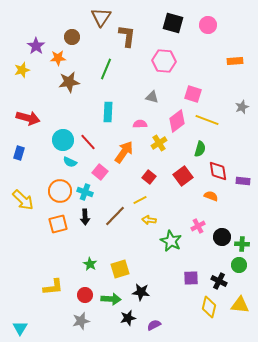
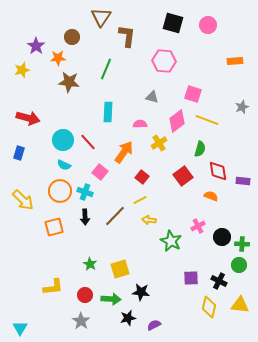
brown star at (69, 82): rotated 15 degrees clockwise
cyan semicircle at (70, 162): moved 6 px left, 3 px down
red square at (149, 177): moved 7 px left
orange square at (58, 224): moved 4 px left, 3 px down
gray star at (81, 321): rotated 24 degrees counterclockwise
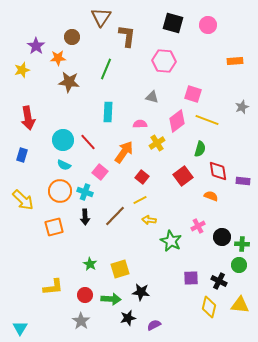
red arrow at (28, 118): rotated 65 degrees clockwise
yellow cross at (159, 143): moved 2 px left
blue rectangle at (19, 153): moved 3 px right, 2 px down
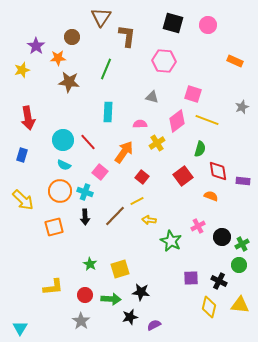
orange rectangle at (235, 61): rotated 28 degrees clockwise
yellow line at (140, 200): moved 3 px left, 1 px down
green cross at (242, 244): rotated 32 degrees counterclockwise
black star at (128, 318): moved 2 px right, 1 px up
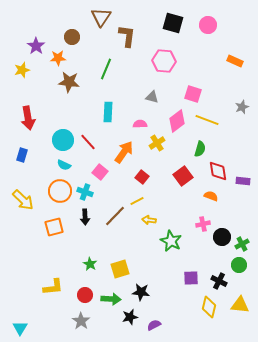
pink cross at (198, 226): moved 5 px right, 2 px up; rotated 16 degrees clockwise
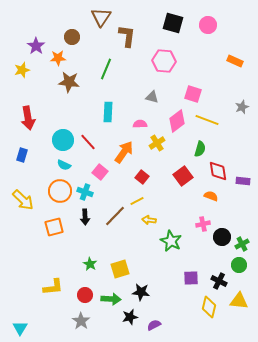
yellow triangle at (240, 305): moved 1 px left, 4 px up
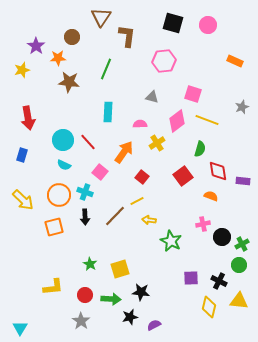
pink hexagon at (164, 61): rotated 10 degrees counterclockwise
orange circle at (60, 191): moved 1 px left, 4 px down
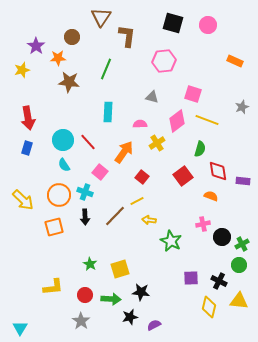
blue rectangle at (22, 155): moved 5 px right, 7 px up
cyan semicircle at (64, 165): rotated 32 degrees clockwise
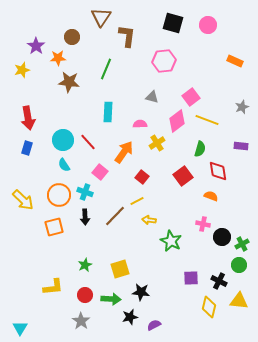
pink square at (193, 94): moved 2 px left, 3 px down; rotated 36 degrees clockwise
purple rectangle at (243, 181): moved 2 px left, 35 px up
pink cross at (203, 224): rotated 24 degrees clockwise
green star at (90, 264): moved 5 px left, 1 px down; rotated 16 degrees clockwise
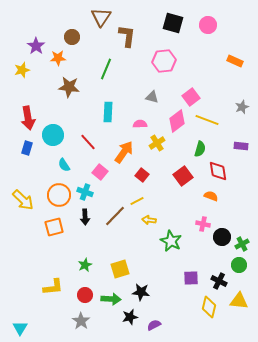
brown star at (69, 82): moved 5 px down
cyan circle at (63, 140): moved 10 px left, 5 px up
red square at (142, 177): moved 2 px up
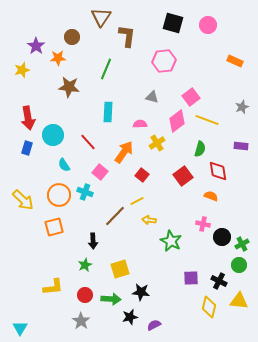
black arrow at (85, 217): moved 8 px right, 24 px down
